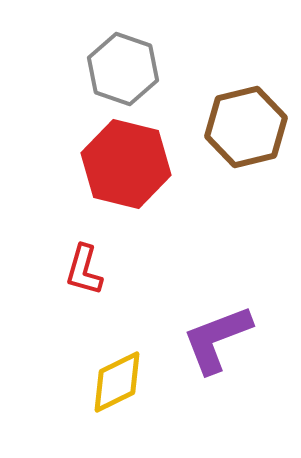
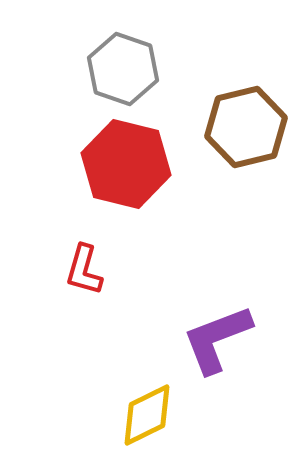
yellow diamond: moved 30 px right, 33 px down
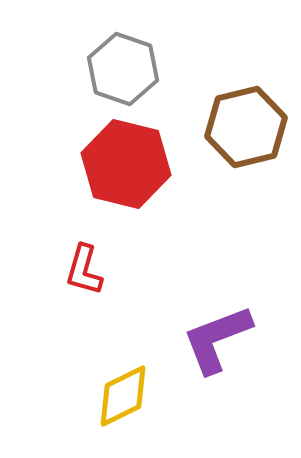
yellow diamond: moved 24 px left, 19 px up
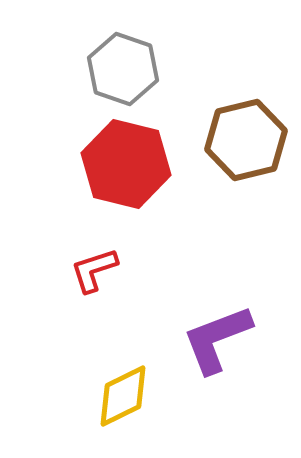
brown hexagon: moved 13 px down
red L-shape: moved 10 px right; rotated 56 degrees clockwise
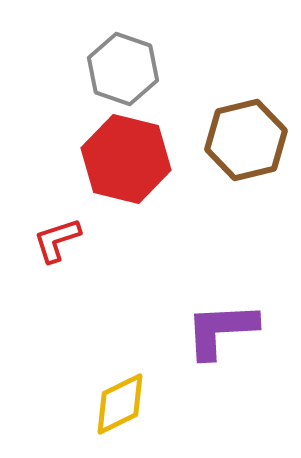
red hexagon: moved 5 px up
red L-shape: moved 37 px left, 30 px up
purple L-shape: moved 4 px right, 9 px up; rotated 18 degrees clockwise
yellow diamond: moved 3 px left, 8 px down
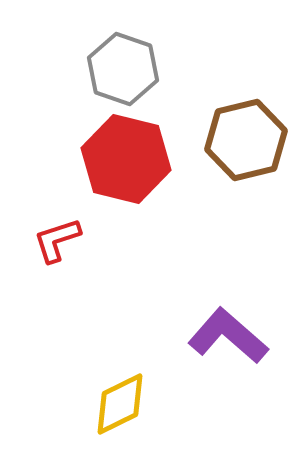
purple L-shape: moved 7 px right, 6 px down; rotated 44 degrees clockwise
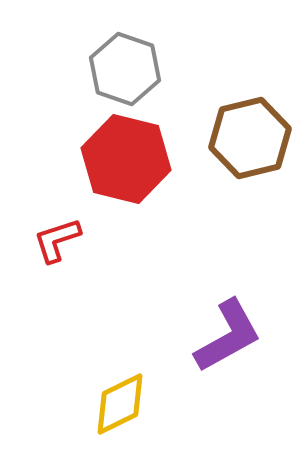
gray hexagon: moved 2 px right
brown hexagon: moved 4 px right, 2 px up
purple L-shape: rotated 110 degrees clockwise
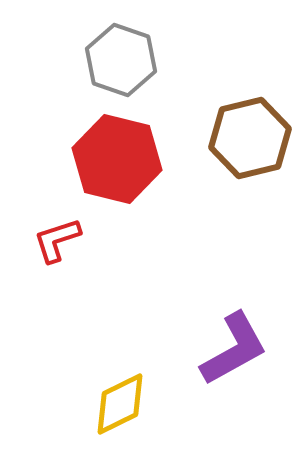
gray hexagon: moved 4 px left, 9 px up
red hexagon: moved 9 px left
purple L-shape: moved 6 px right, 13 px down
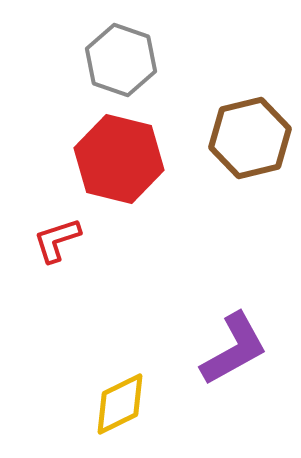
red hexagon: moved 2 px right
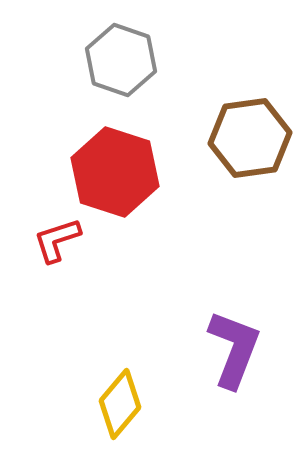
brown hexagon: rotated 6 degrees clockwise
red hexagon: moved 4 px left, 13 px down; rotated 4 degrees clockwise
purple L-shape: rotated 40 degrees counterclockwise
yellow diamond: rotated 24 degrees counterclockwise
